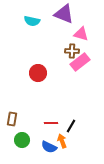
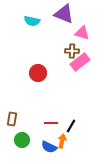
pink triangle: moved 1 px right, 1 px up
orange arrow: rotated 32 degrees clockwise
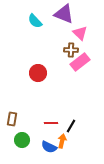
cyan semicircle: moved 3 px right; rotated 35 degrees clockwise
pink triangle: moved 2 px left; rotated 28 degrees clockwise
brown cross: moved 1 px left, 1 px up
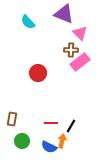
cyan semicircle: moved 7 px left, 1 px down
green circle: moved 1 px down
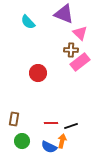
brown rectangle: moved 2 px right
black line: rotated 40 degrees clockwise
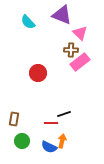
purple triangle: moved 2 px left, 1 px down
black line: moved 7 px left, 12 px up
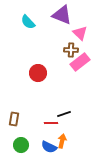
green circle: moved 1 px left, 4 px down
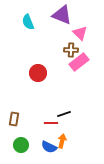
cyan semicircle: rotated 21 degrees clockwise
pink rectangle: moved 1 px left
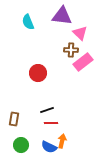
purple triangle: moved 1 px down; rotated 15 degrees counterclockwise
pink rectangle: moved 4 px right
black line: moved 17 px left, 4 px up
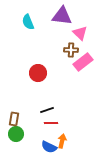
green circle: moved 5 px left, 11 px up
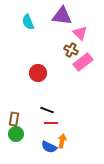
brown cross: rotated 24 degrees clockwise
black line: rotated 40 degrees clockwise
